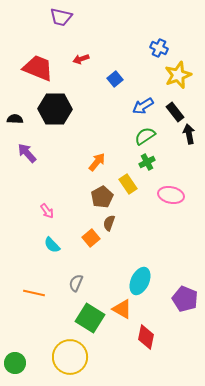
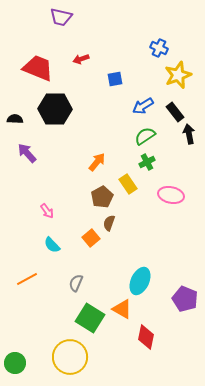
blue square: rotated 28 degrees clockwise
orange line: moved 7 px left, 14 px up; rotated 40 degrees counterclockwise
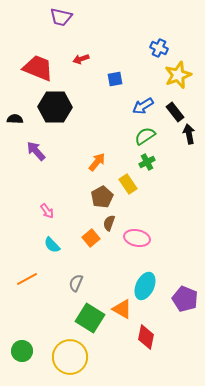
black hexagon: moved 2 px up
purple arrow: moved 9 px right, 2 px up
pink ellipse: moved 34 px left, 43 px down
cyan ellipse: moved 5 px right, 5 px down
green circle: moved 7 px right, 12 px up
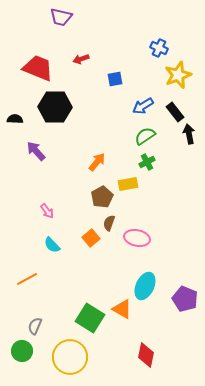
yellow rectangle: rotated 66 degrees counterclockwise
gray semicircle: moved 41 px left, 43 px down
red diamond: moved 18 px down
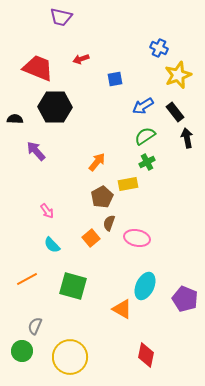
black arrow: moved 2 px left, 4 px down
green square: moved 17 px left, 32 px up; rotated 16 degrees counterclockwise
